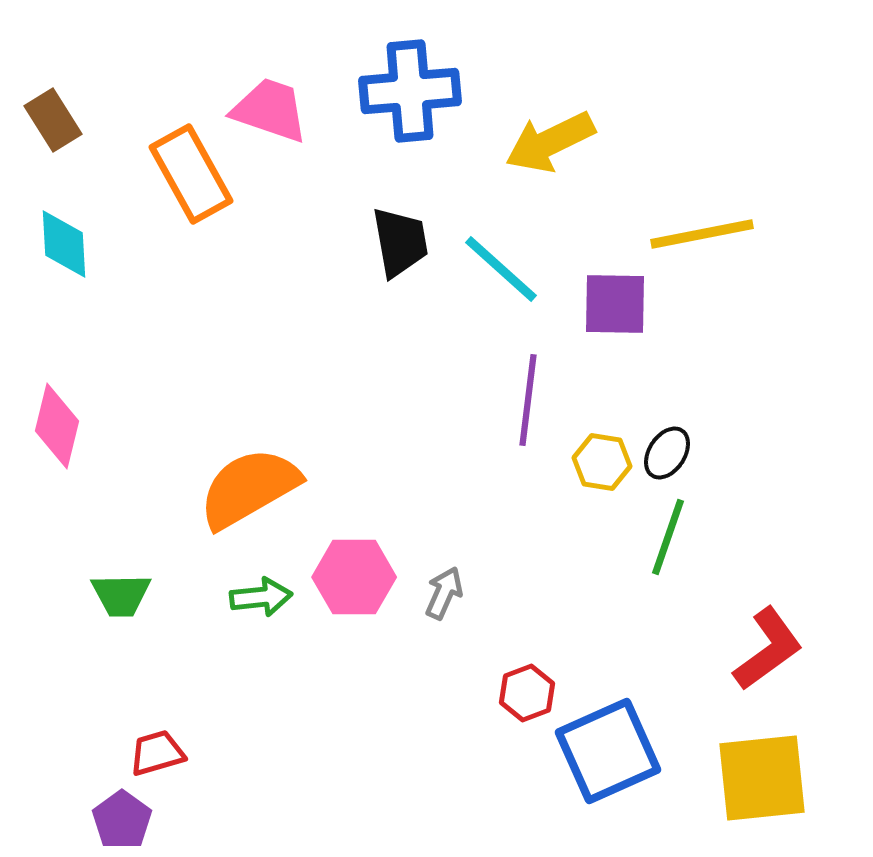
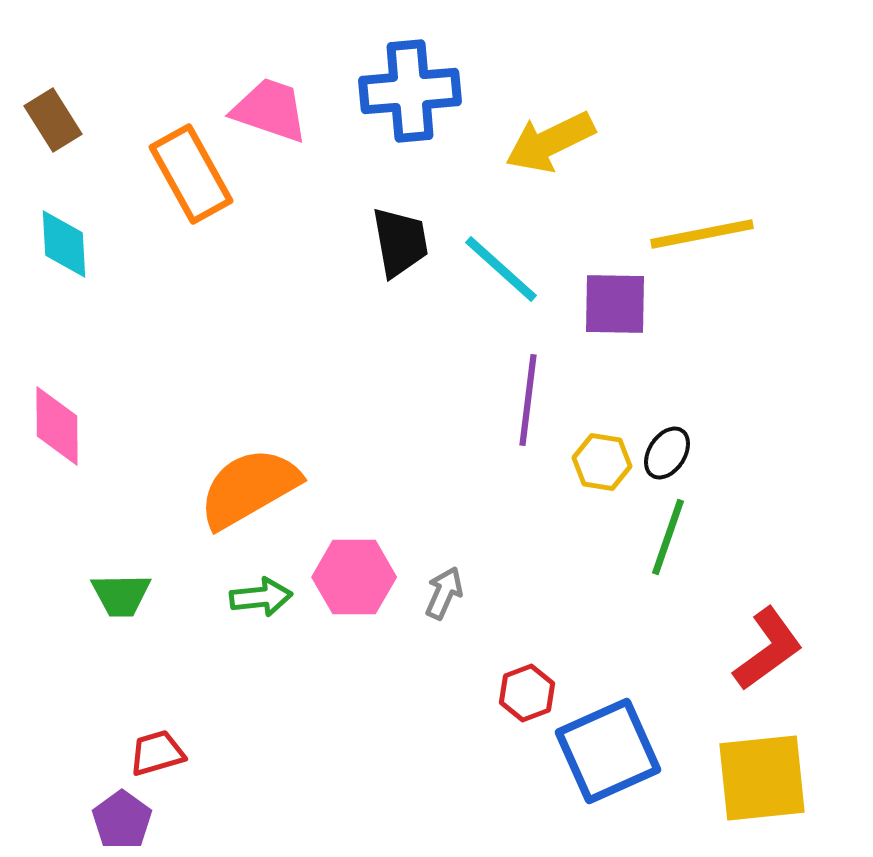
pink diamond: rotated 14 degrees counterclockwise
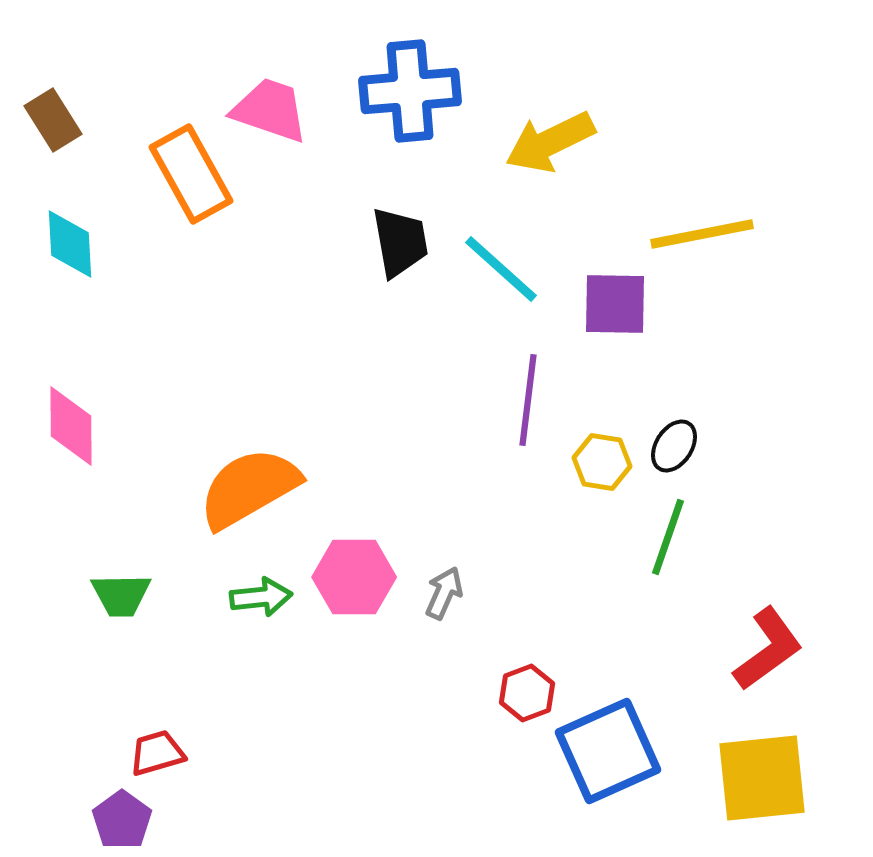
cyan diamond: moved 6 px right
pink diamond: moved 14 px right
black ellipse: moved 7 px right, 7 px up
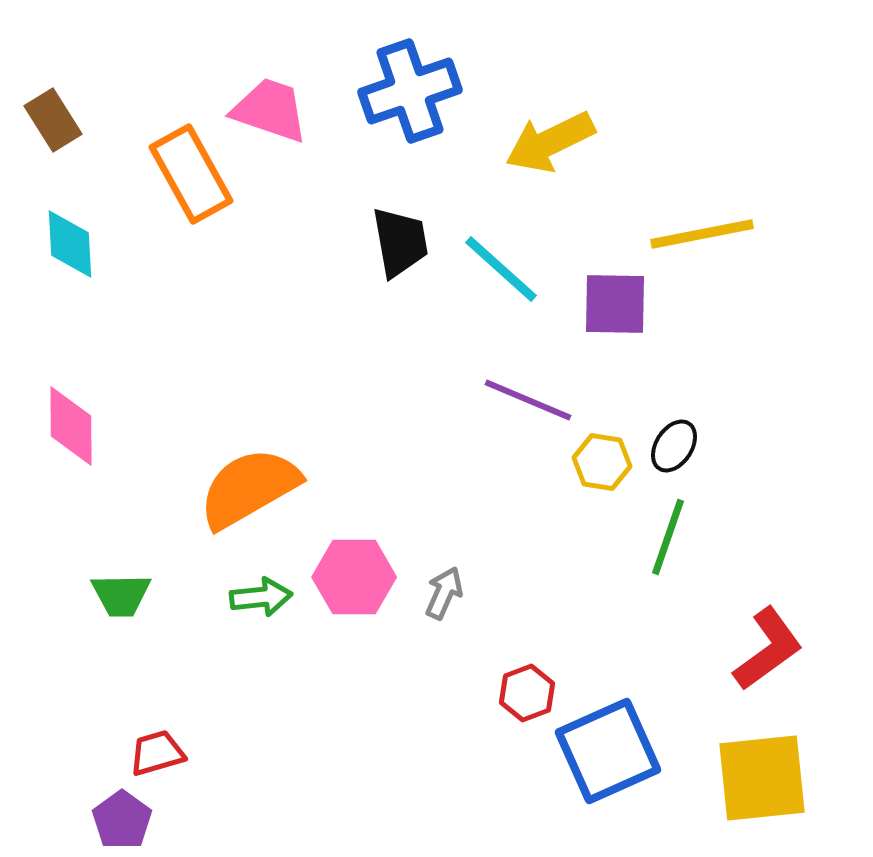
blue cross: rotated 14 degrees counterclockwise
purple line: rotated 74 degrees counterclockwise
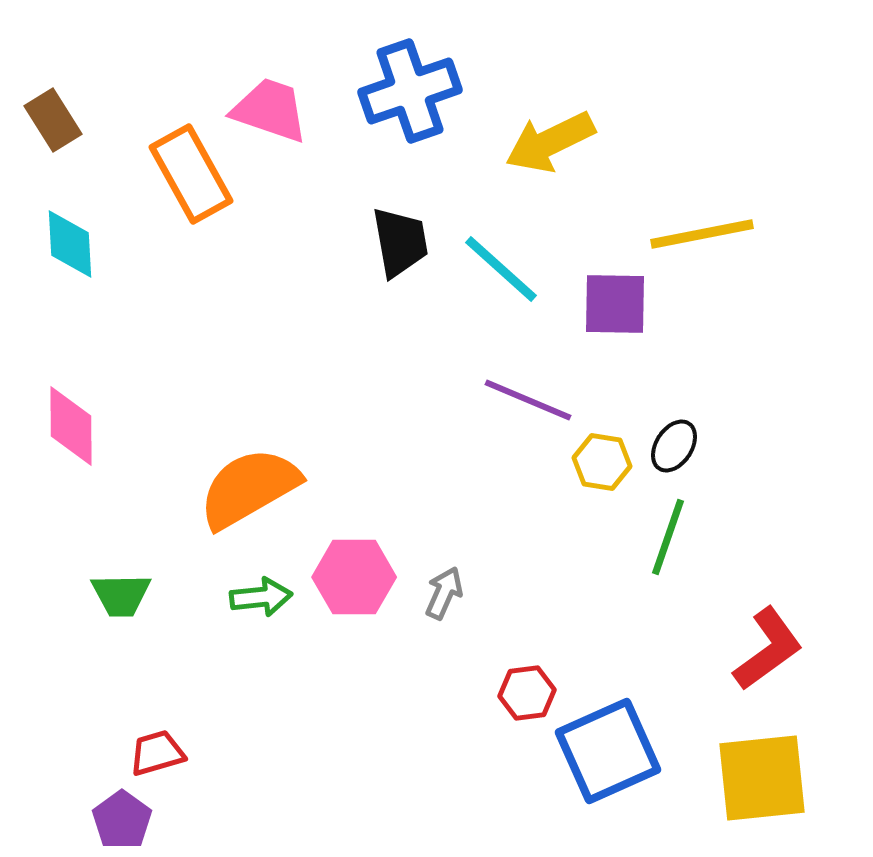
red hexagon: rotated 14 degrees clockwise
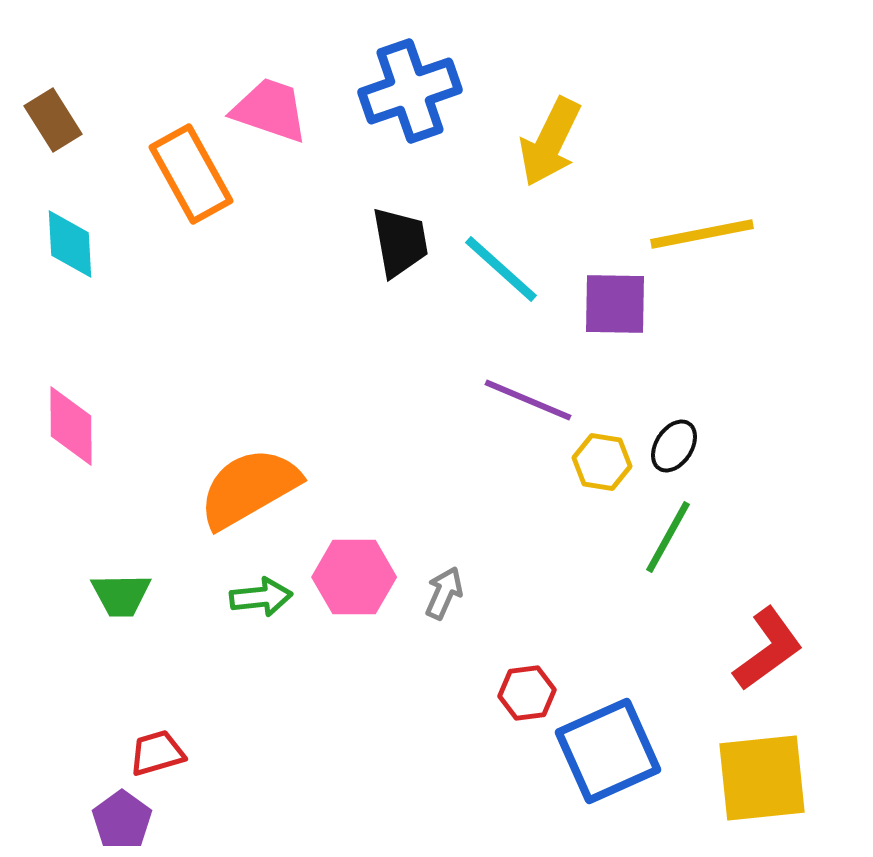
yellow arrow: rotated 38 degrees counterclockwise
green line: rotated 10 degrees clockwise
